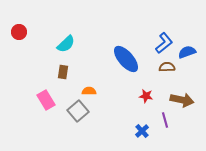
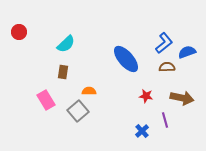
brown arrow: moved 2 px up
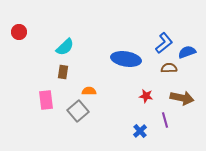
cyan semicircle: moved 1 px left, 3 px down
blue ellipse: rotated 40 degrees counterclockwise
brown semicircle: moved 2 px right, 1 px down
pink rectangle: rotated 24 degrees clockwise
blue cross: moved 2 px left
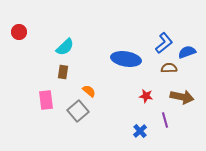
orange semicircle: rotated 40 degrees clockwise
brown arrow: moved 1 px up
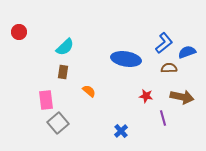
gray square: moved 20 px left, 12 px down
purple line: moved 2 px left, 2 px up
blue cross: moved 19 px left
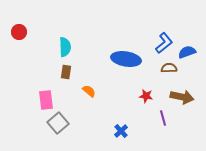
cyan semicircle: rotated 48 degrees counterclockwise
brown rectangle: moved 3 px right
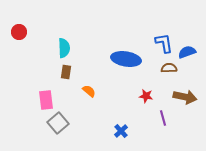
blue L-shape: rotated 60 degrees counterclockwise
cyan semicircle: moved 1 px left, 1 px down
brown arrow: moved 3 px right
